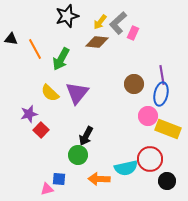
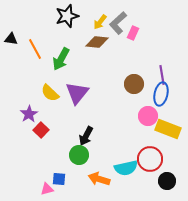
purple star: rotated 18 degrees counterclockwise
green circle: moved 1 px right
orange arrow: rotated 15 degrees clockwise
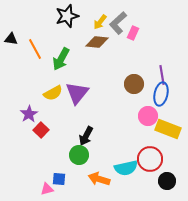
yellow semicircle: moved 3 px right; rotated 72 degrees counterclockwise
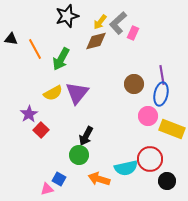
brown diamond: moved 1 px left, 1 px up; rotated 20 degrees counterclockwise
yellow rectangle: moved 4 px right
blue square: rotated 24 degrees clockwise
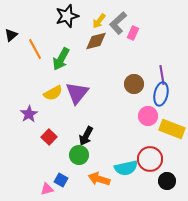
yellow arrow: moved 1 px left, 1 px up
black triangle: moved 4 px up; rotated 48 degrees counterclockwise
red square: moved 8 px right, 7 px down
blue square: moved 2 px right, 1 px down
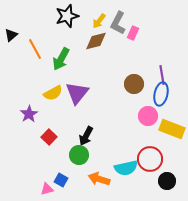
gray L-shape: rotated 20 degrees counterclockwise
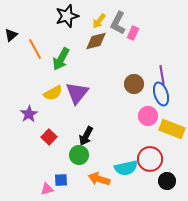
blue ellipse: rotated 30 degrees counterclockwise
blue square: rotated 32 degrees counterclockwise
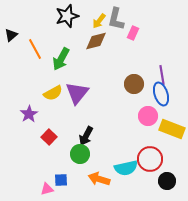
gray L-shape: moved 2 px left, 4 px up; rotated 15 degrees counterclockwise
green circle: moved 1 px right, 1 px up
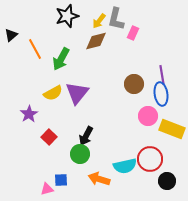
blue ellipse: rotated 10 degrees clockwise
cyan semicircle: moved 1 px left, 2 px up
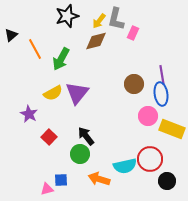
purple star: rotated 12 degrees counterclockwise
black arrow: rotated 114 degrees clockwise
